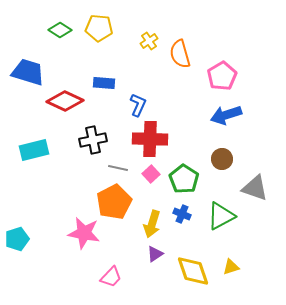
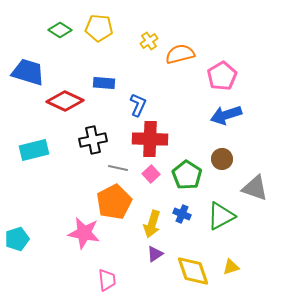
orange semicircle: rotated 92 degrees clockwise
green pentagon: moved 3 px right, 4 px up
pink trapezoid: moved 4 px left, 3 px down; rotated 50 degrees counterclockwise
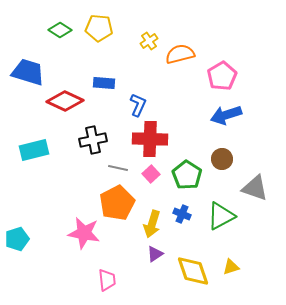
orange pentagon: moved 3 px right, 1 px down
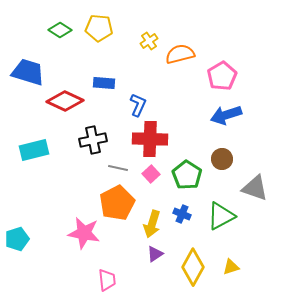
yellow diamond: moved 4 px up; rotated 48 degrees clockwise
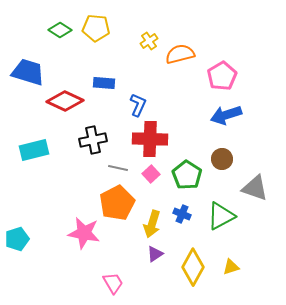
yellow pentagon: moved 3 px left
pink trapezoid: moved 6 px right, 3 px down; rotated 25 degrees counterclockwise
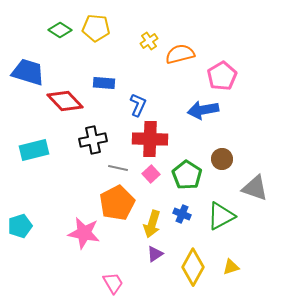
red diamond: rotated 21 degrees clockwise
blue arrow: moved 23 px left, 5 px up; rotated 8 degrees clockwise
cyan pentagon: moved 3 px right, 13 px up
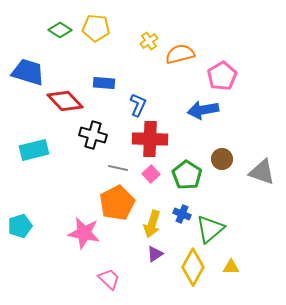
black cross: moved 5 px up; rotated 28 degrees clockwise
gray triangle: moved 7 px right, 16 px up
green triangle: moved 11 px left, 13 px down; rotated 12 degrees counterclockwise
yellow triangle: rotated 18 degrees clockwise
pink trapezoid: moved 4 px left, 4 px up; rotated 15 degrees counterclockwise
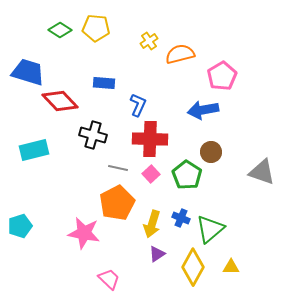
red diamond: moved 5 px left
brown circle: moved 11 px left, 7 px up
blue cross: moved 1 px left, 4 px down
purple triangle: moved 2 px right
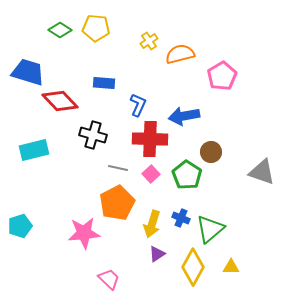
blue arrow: moved 19 px left, 6 px down
pink star: rotated 16 degrees counterclockwise
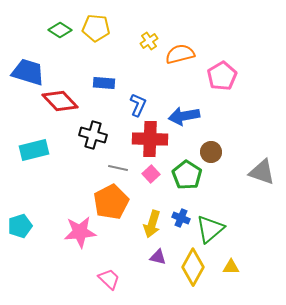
orange pentagon: moved 6 px left, 1 px up
pink star: moved 4 px left, 1 px up
purple triangle: moved 1 px right, 3 px down; rotated 48 degrees clockwise
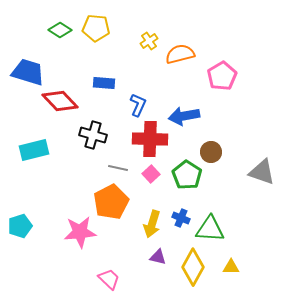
green triangle: rotated 44 degrees clockwise
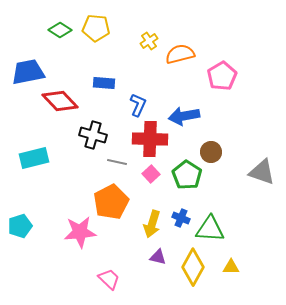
blue trapezoid: rotated 28 degrees counterclockwise
cyan rectangle: moved 8 px down
gray line: moved 1 px left, 6 px up
